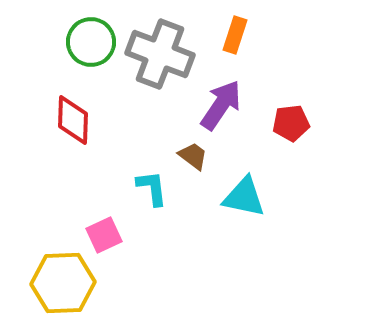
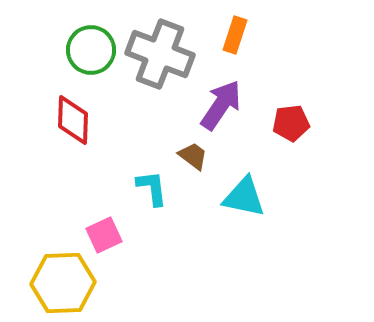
green circle: moved 8 px down
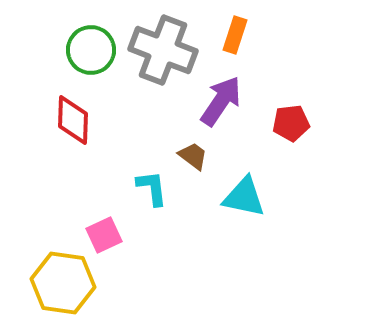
gray cross: moved 3 px right, 4 px up
purple arrow: moved 4 px up
yellow hexagon: rotated 10 degrees clockwise
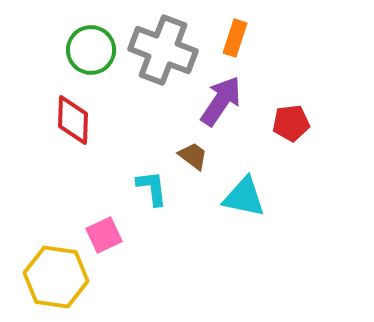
orange rectangle: moved 3 px down
yellow hexagon: moved 7 px left, 6 px up
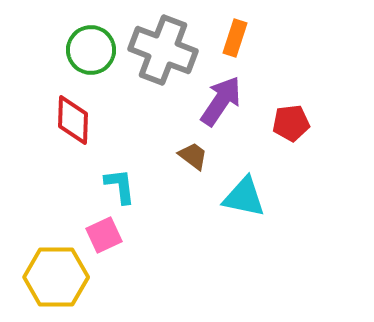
cyan L-shape: moved 32 px left, 2 px up
yellow hexagon: rotated 8 degrees counterclockwise
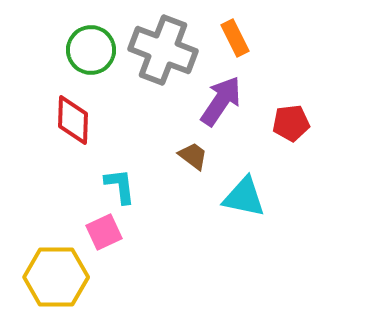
orange rectangle: rotated 45 degrees counterclockwise
pink square: moved 3 px up
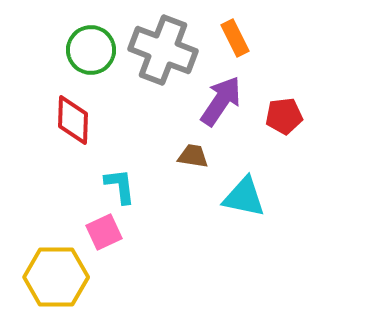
red pentagon: moved 7 px left, 7 px up
brown trapezoid: rotated 28 degrees counterclockwise
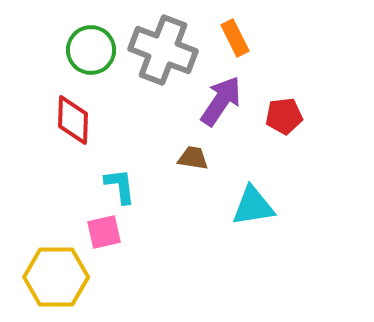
brown trapezoid: moved 2 px down
cyan triangle: moved 9 px right, 9 px down; rotated 21 degrees counterclockwise
pink square: rotated 12 degrees clockwise
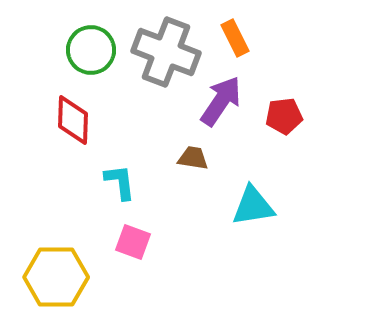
gray cross: moved 3 px right, 2 px down
cyan L-shape: moved 4 px up
pink square: moved 29 px right, 10 px down; rotated 33 degrees clockwise
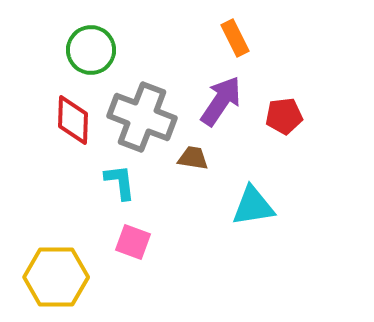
gray cross: moved 24 px left, 65 px down
